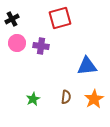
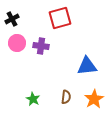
green star: rotated 16 degrees counterclockwise
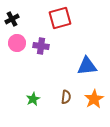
green star: rotated 16 degrees clockwise
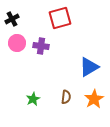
blue triangle: moved 2 px right, 1 px down; rotated 25 degrees counterclockwise
